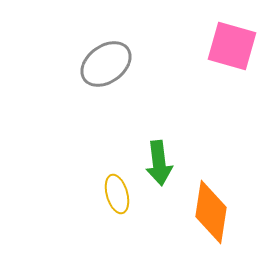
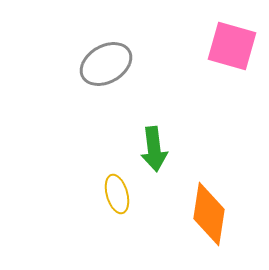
gray ellipse: rotated 6 degrees clockwise
green arrow: moved 5 px left, 14 px up
orange diamond: moved 2 px left, 2 px down
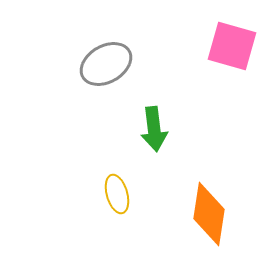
green arrow: moved 20 px up
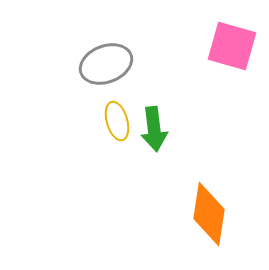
gray ellipse: rotated 9 degrees clockwise
yellow ellipse: moved 73 px up
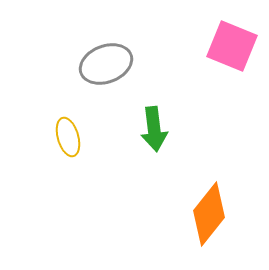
pink square: rotated 6 degrees clockwise
yellow ellipse: moved 49 px left, 16 px down
orange diamond: rotated 30 degrees clockwise
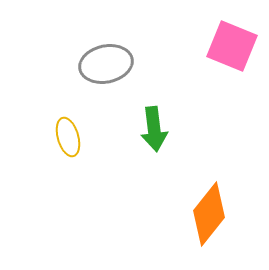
gray ellipse: rotated 9 degrees clockwise
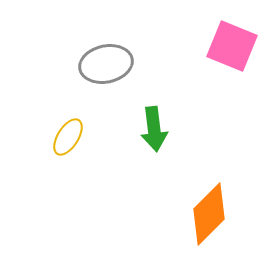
yellow ellipse: rotated 48 degrees clockwise
orange diamond: rotated 6 degrees clockwise
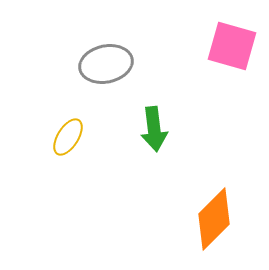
pink square: rotated 6 degrees counterclockwise
orange diamond: moved 5 px right, 5 px down
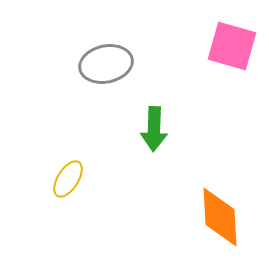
green arrow: rotated 9 degrees clockwise
yellow ellipse: moved 42 px down
orange diamond: moved 6 px right, 2 px up; rotated 48 degrees counterclockwise
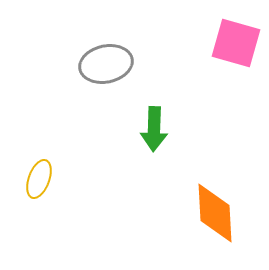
pink square: moved 4 px right, 3 px up
yellow ellipse: moved 29 px left; rotated 12 degrees counterclockwise
orange diamond: moved 5 px left, 4 px up
